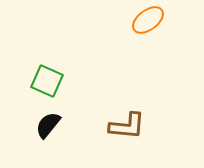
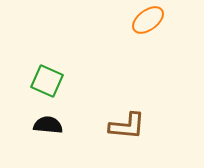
black semicircle: rotated 56 degrees clockwise
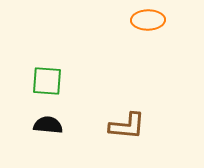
orange ellipse: rotated 36 degrees clockwise
green square: rotated 20 degrees counterclockwise
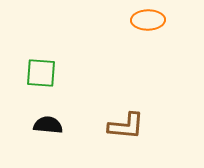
green square: moved 6 px left, 8 px up
brown L-shape: moved 1 px left
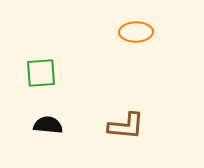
orange ellipse: moved 12 px left, 12 px down
green square: rotated 8 degrees counterclockwise
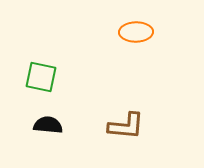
green square: moved 4 px down; rotated 16 degrees clockwise
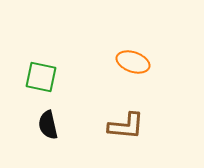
orange ellipse: moved 3 px left, 30 px down; rotated 20 degrees clockwise
black semicircle: rotated 108 degrees counterclockwise
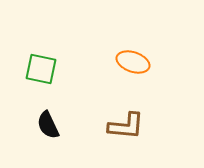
green square: moved 8 px up
black semicircle: rotated 12 degrees counterclockwise
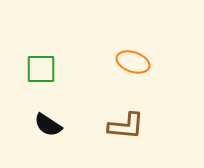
green square: rotated 12 degrees counterclockwise
black semicircle: rotated 32 degrees counterclockwise
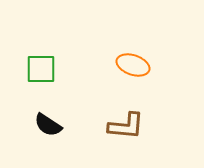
orange ellipse: moved 3 px down
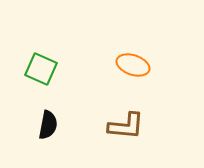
green square: rotated 24 degrees clockwise
black semicircle: rotated 112 degrees counterclockwise
